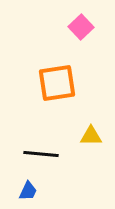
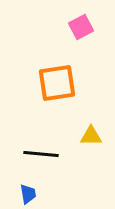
pink square: rotated 15 degrees clockwise
blue trapezoid: moved 3 px down; rotated 35 degrees counterclockwise
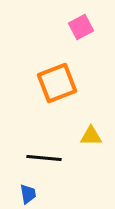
orange square: rotated 12 degrees counterclockwise
black line: moved 3 px right, 4 px down
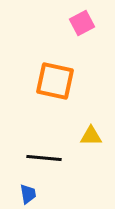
pink square: moved 1 px right, 4 px up
orange square: moved 2 px left, 2 px up; rotated 33 degrees clockwise
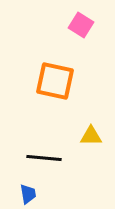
pink square: moved 1 px left, 2 px down; rotated 30 degrees counterclockwise
